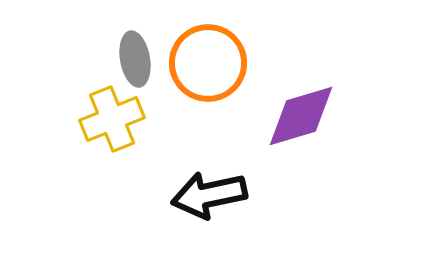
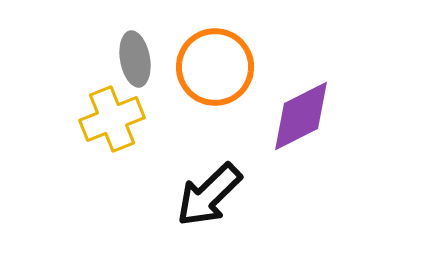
orange circle: moved 7 px right, 4 px down
purple diamond: rotated 10 degrees counterclockwise
black arrow: rotated 32 degrees counterclockwise
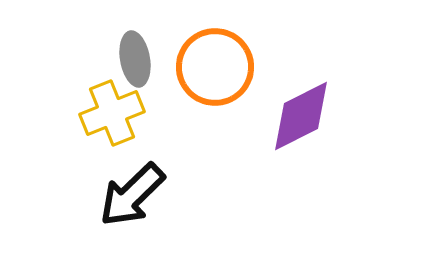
yellow cross: moved 6 px up
black arrow: moved 77 px left
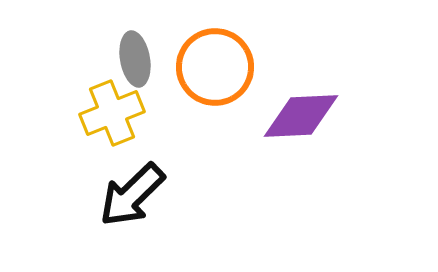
purple diamond: rotated 24 degrees clockwise
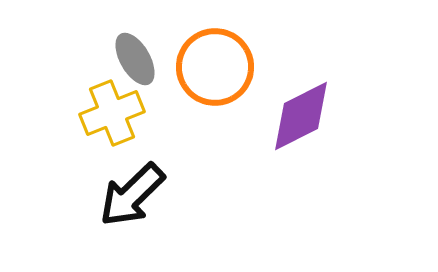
gray ellipse: rotated 20 degrees counterclockwise
purple diamond: rotated 24 degrees counterclockwise
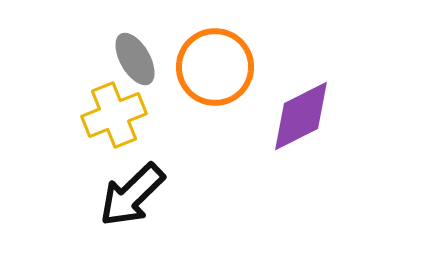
yellow cross: moved 2 px right, 2 px down
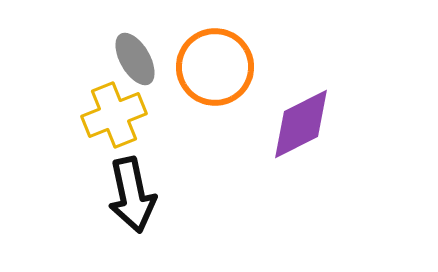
purple diamond: moved 8 px down
black arrow: rotated 58 degrees counterclockwise
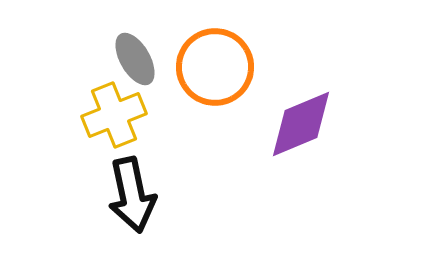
purple diamond: rotated 4 degrees clockwise
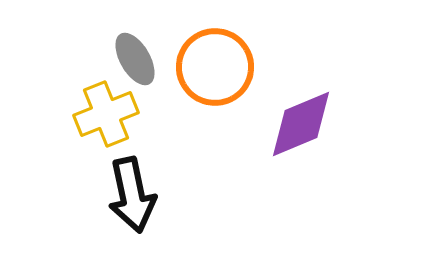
yellow cross: moved 8 px left, 1 px up
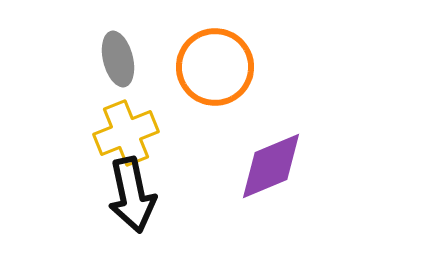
gray ellipse: moved 17 px left; rotated 16 degrees clockwise
yellow cross: moved 20 px right, 19 px down
purple diamond: moved 30 px left, 42 px down
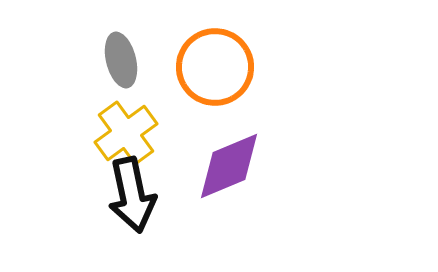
gray ellipse: moved 3 px right, 1 px down
yellow cross: rotated 14 degrees counterclockwise
purple diamond: moved 42 px left
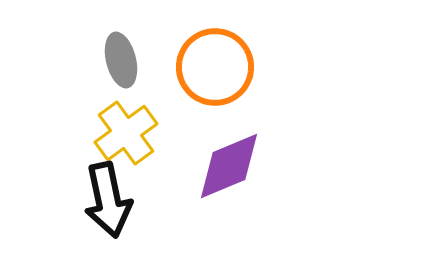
black arrow: moved 24 px left, 5 px down
